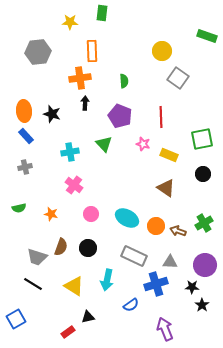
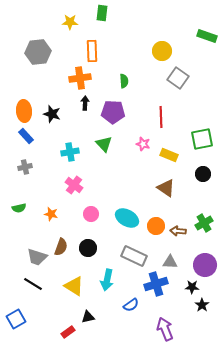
purple pentagon at (120, 116): moved 7 px left, 4 px up; rotated 20 degrees counterclockwise
brown arrow at (178, 231): rotated 14 degrees counterclockwise
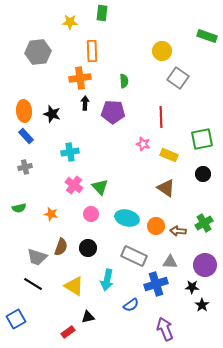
green triangle at (104, 144): moved 4 px left, 43 px down
cyan ellipse at (127, 218): rotated 15 degrees counterclockwise
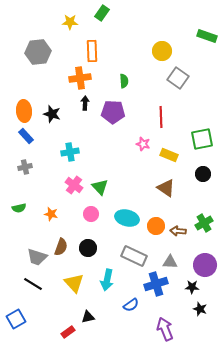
green rectangle at (102, 13): rotated 28 degrees clockwise
yellow triangle at (74, 286): moved 3 px up; rotated 15 degrees clockwise
black star at (202, 305): moved 2 px left, 4 px down; rotated 16 degrees counterclockwise
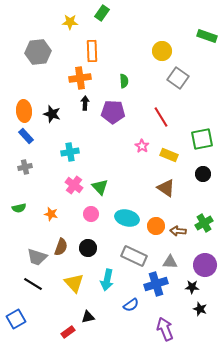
red line at (161, 117): rotated 30 degrees counterclockwise
pink star at (143, 144): moved 1 px left, 2 px down; rotated 16 degrees clockwise
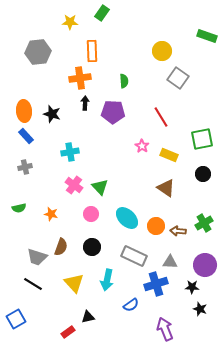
cyan ellipse at (127, 218): rotated 30 degrees clockwise
black circle at (88, 248): moved 4 px right, 1 px up
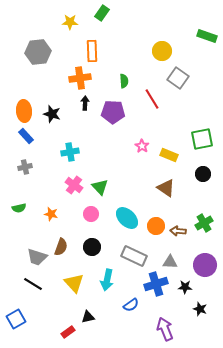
red line at (161, 117): moved 9 px left, 18 px up
black star at (192, 287): moved 7 px left
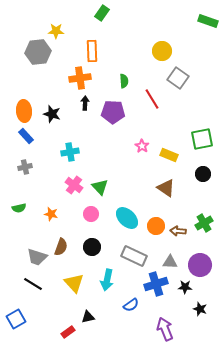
yellow star at (70, 22): moved 14 px left, 9 px down
green rectangle at (207, 36): moved 1 px right, 15 px up
purple circle at (205, 265): moved 5 px left
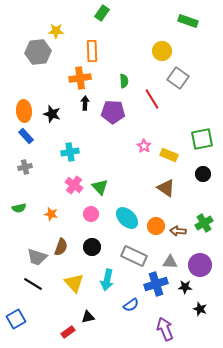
green rectangle at (208, 21): moved 20 px left
pink star at (142, 146): moved 2 px right
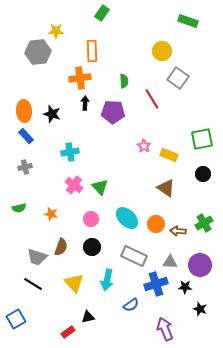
pink circle at (91, 214): moved 5 px down
orange circle at (156, 226): moved 2 px up
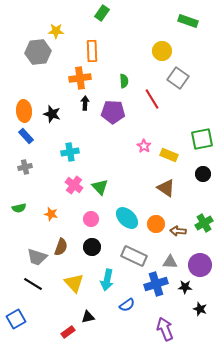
blue semicircle at (131, 305): moved 4 px left
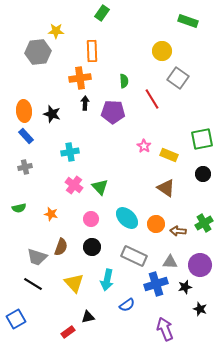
black star at (185, 287): rotated 16 degrees counterclockwise
